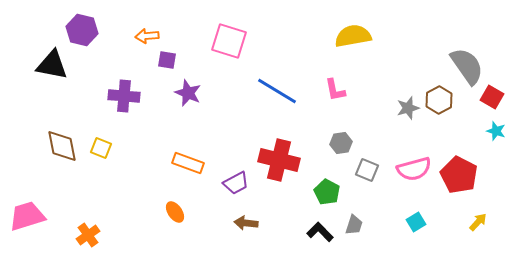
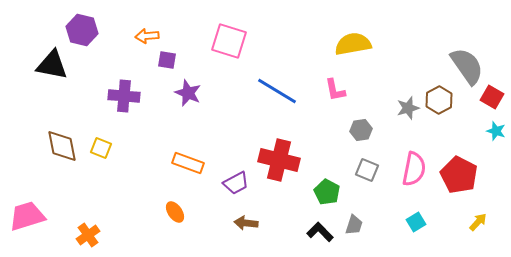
yellow semicircle: moved 8 px down
gray hexagon: moved 20 px right, 13 px up
pink semicircle: rotated 64 degrees counterclockwise
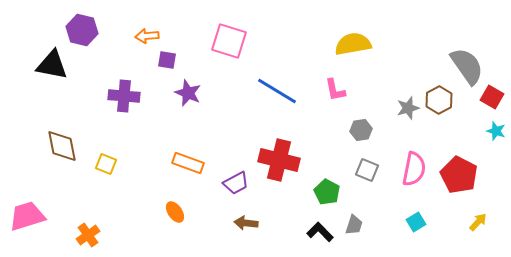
yellow square: moved 5 px right, 16 px down
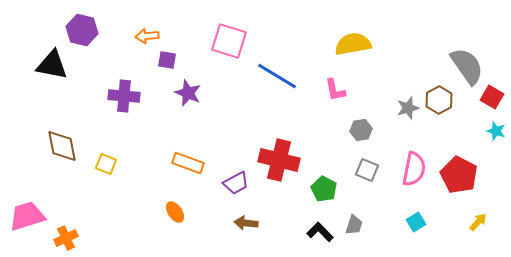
blue line: moved 15 px up
green pentagon: moved 3 px left, 3 px up
orange cross: moved 22 px left, 3 px down; rotated 10 degrees clockwise
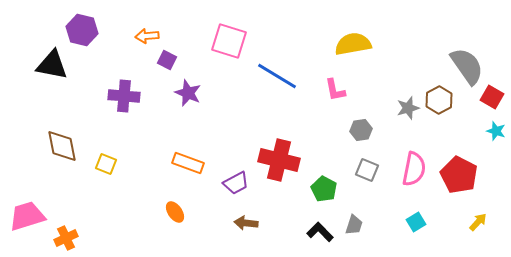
purple square: rotated 18 degrees clockwise
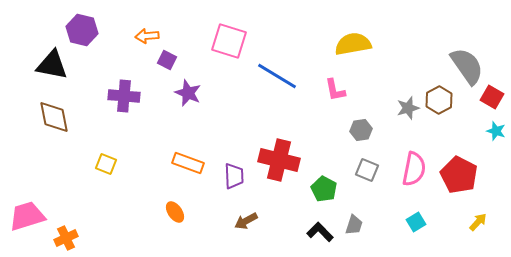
brown diamond: moved 8 px left, 29 px up
purple trapezoid: moved 2 px left, 7 px up; rotated 64 degrees counterclockwise
brown arrow: moved 2 px up; rotated 35 degrees counterclockwise
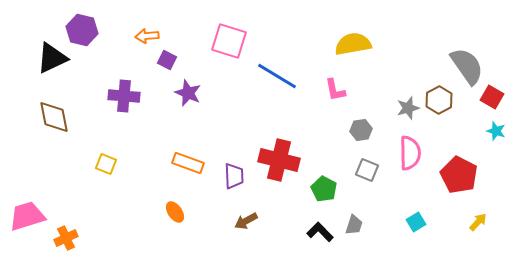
black triangle: moved 7 px up; rotated 36 degrees counterclockwise
pink semicircle: moved 4 px left, 16 px up; rotated 12 degrees counterclockwise
